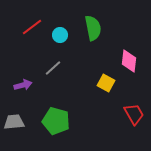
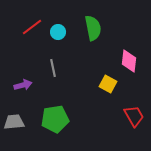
cyan circle: moved 2 px left, 3 px up
gray line: rotated 60 degrees counterclockwise
yellow square: moved 2 px right, 1 px down
red trapezoid: moved 2 px down
green pentagon: moved 1 px left, 2 px up; rotated 24 degrees counterclockwise
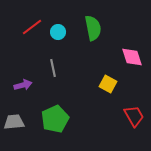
pink diamond: moved 3 px right, 4 px up; rotated 25 degrees counterclockwise
green pentagon: rotated 16 degrees counterclockwise
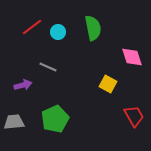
gray line: moved 5 px left, 1 px up; rotated 54 degrees counterclockwise
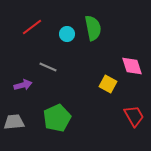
cyan circle: moved 9 px right, 2 px down
pink diamond: moved 9 px down
green pentagon: moved 2 px right, 1 px up
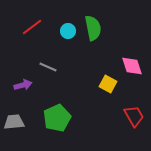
cyan circle: moved 1 px right, 3 px up
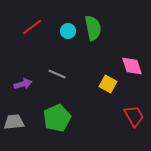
gray line: moved 9 px right, 7 px down
purple arrow: moved 1 px up
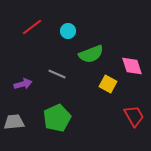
green semicircle: moved 2 px left, 26 px down; rotated 80 degrees clockwise
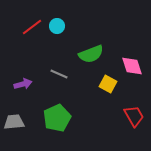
cyan circle: moved 11 px left, 5 px up
gray line: moved 2 px right
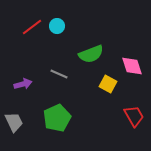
gray trapezoid: rotated 70 degrees clockwise
